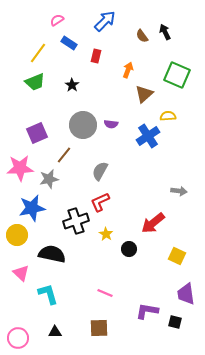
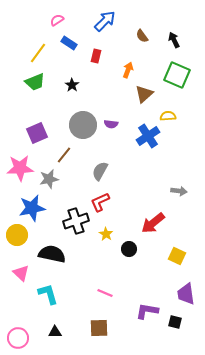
black arrow: moved 9 px right, 8 px down
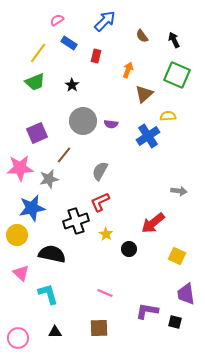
gray circle: moved 4 px up
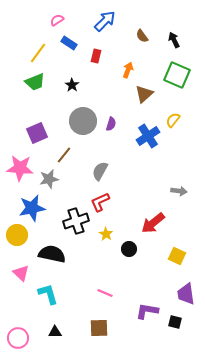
yellow semicircle: moved 5 px right, 4 px down; rotated 49 degrees counterclockwise
purple semicircle: rotated 80 degrees counterclockwise
pink star: rotated 8 degrees clockwise
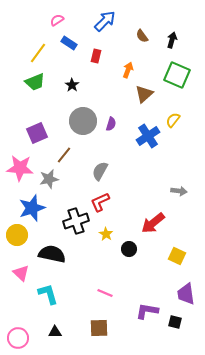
black arrow: moved 2 px left; rotated 42 degrees clockwise
blue star: rotated 8 degrees counterclockwise
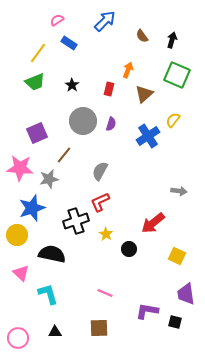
red rectangle: moved 13 px right, 33 px down
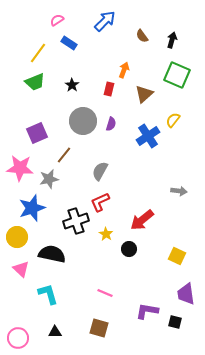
orange arrow: moved 4 px left
red arrow: moved 11 px left, 3 px up
yellow circle: moved 2 px down
pink triangle: moved 4 px up
brown square: rotated 18 degrees clockwise
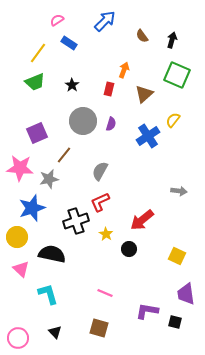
black triangle: rotated 48 degrees clockwise
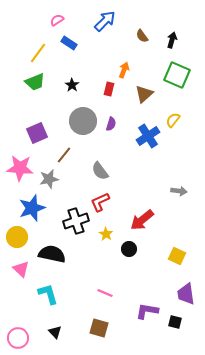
gray semicircle: rotated 66 degrees counterclockwise
